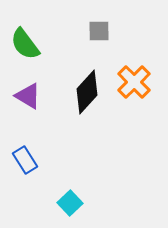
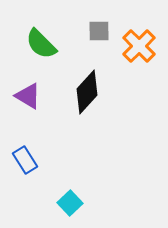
green semicircle: moved 16 px right; rotated 8 degrees counterclockwise
orange cross: moved 5 px right, 36 px up
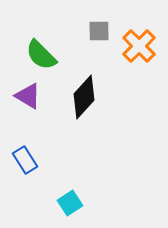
green semicircle: moved 11 px down
black diamond: moved 3 px left, 5 px down
cyan square: rotated 10 degrees clockwise
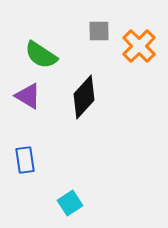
green semicircle: rotated 12 degrees counterclockwise
blue rectangle: rotated 24 degrees clockwise
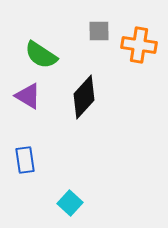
orange cross: moved 1 px up; rotated 36 degrees counterclockwise
cyan square: rotated 15 degrees counterclockwise
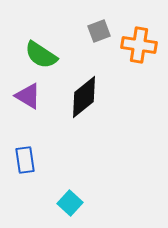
gray square: rotated 20 degrees counterclockwise
black diamond: rotated 9 degrees clockwise
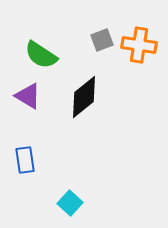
gray square: moved 3 px right, 9 px down
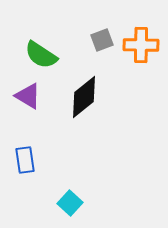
orange cross: moved 2 px right; rotated 8 degrees counterclockwise
